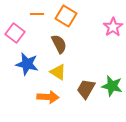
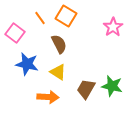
orange line: moved 3 px right, 4 px down; rotated 56 degrees clockwise
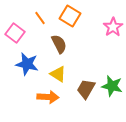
orange square: moved 4 px right
yellow triangle: moved 2 px down
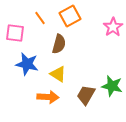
orange square: rotated 30 degrees clockwise
pink square: rotated 30 degrees counterclockwise
brown semicircle: rotated 42 degrees clockwise
brown trapezoid: moved 6 px down
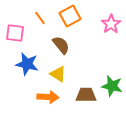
pink star: moved 2 px left, 3 px up
brown semicircle: moved 2 px right, 1 px down; rotated 54 degrees counterclockwise
brown trapezoid: rotated 60 degrees clockwise
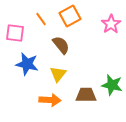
orange line: moved 1 px right, 1 px down
yellow triangle: rotated 36 degrees clockwise
green star: moved 1 px up
orange arrow: moved 2 px right, 3 px down
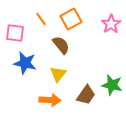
orange square: moved 1 px right, 3 px down
blue star: moved 2 px left, 1 px up
brown trapezoid: rotated 125 degrees clockwise
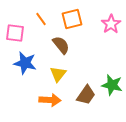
orange square: moved 1 px right; rotated 15 degrees clockwise
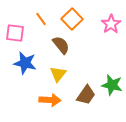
orange square: rotated 30 degrees counterclockwise
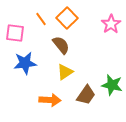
orange square: moved 5 px left, 1 px up
blue star: rotated 20 degrees counterclockwise
yellow triangle: moved 7 px right, 2 px up; rotated 18 degrees clockwise
